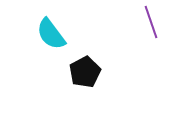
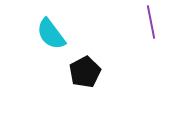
purple line: rotated 8 degrees clockwise
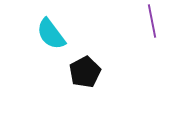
purple line: moved 1 px right, 1 px up
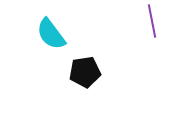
black pentagon: rotated 20 degrees clockwise
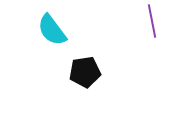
cyan semicircle: moved 1 px right, 4 px up
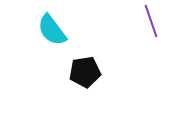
purple line: moved 1 px left; rotated 8 degrees counterclockwise
